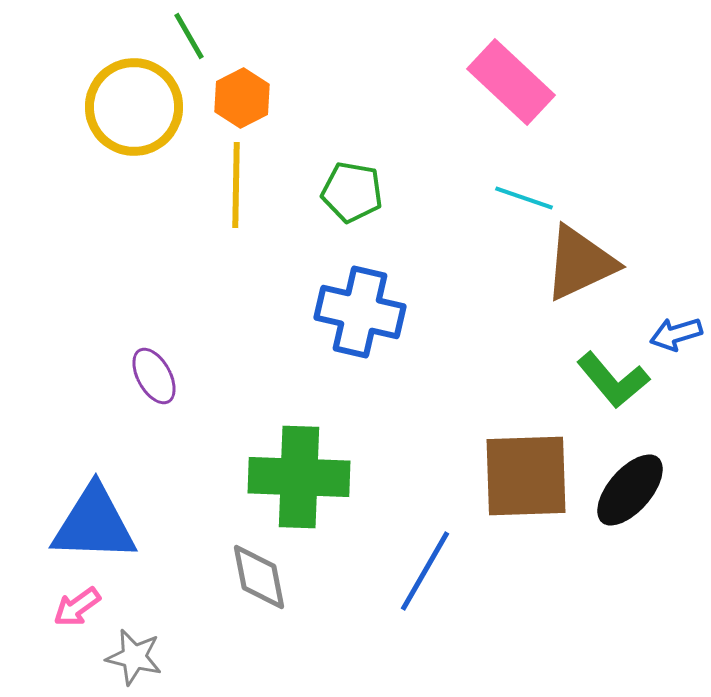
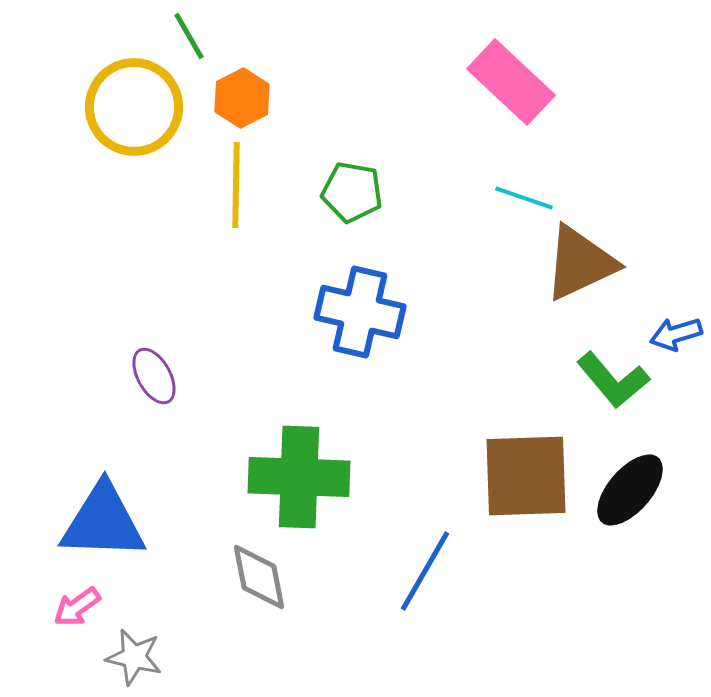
blue triangle: moved 9 px right, 2 px up
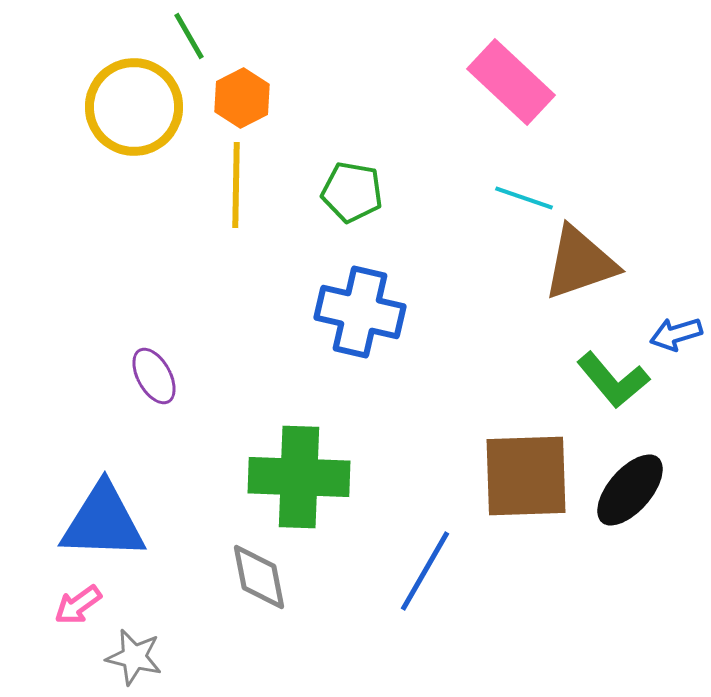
brown triangle: rotated 6 degrees clockwise
pink arrow: moved 1 px right, 2 px up
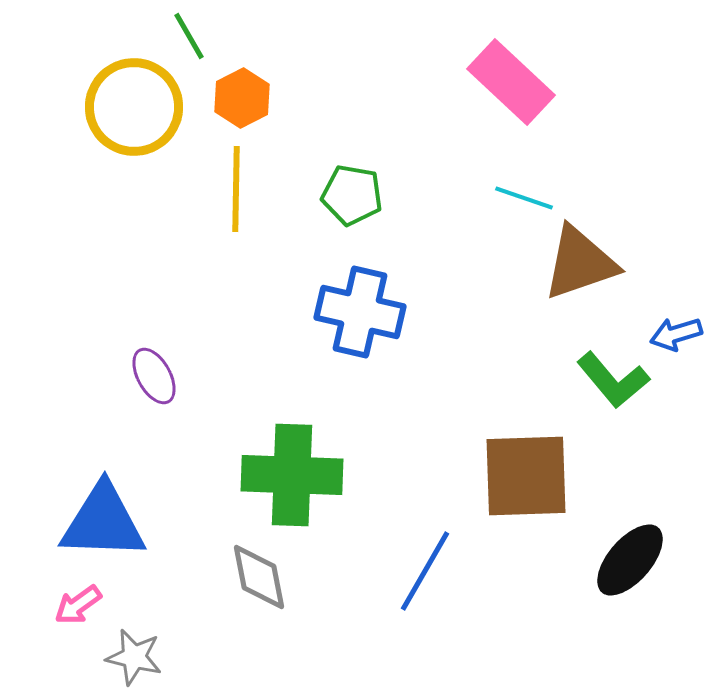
yellow line: moved 4 px down
green pentagon: moved 3 px down
green cross: moved 7 px left, 2 px up
black ellipse: moved 70 px down
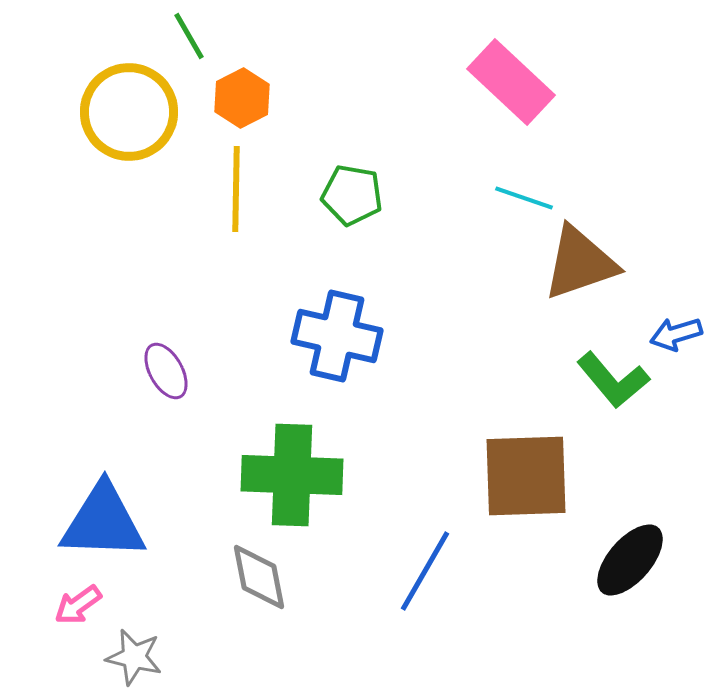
yellow circle: moved 5 px left, 5 px down
blue cross: moved 23 px left, 24 px down
purple ellipse: moved 12 px right, 5 px up
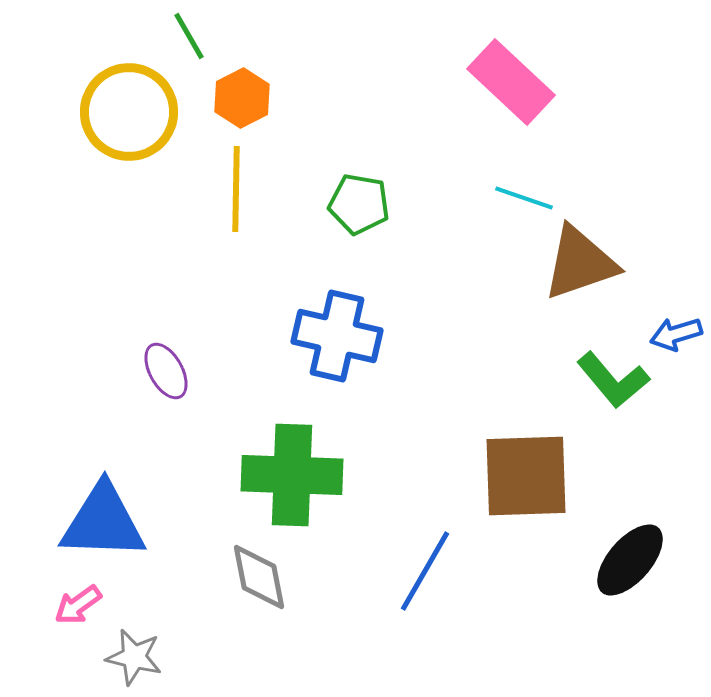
green pentagon: moved 7 px right, 9 px down
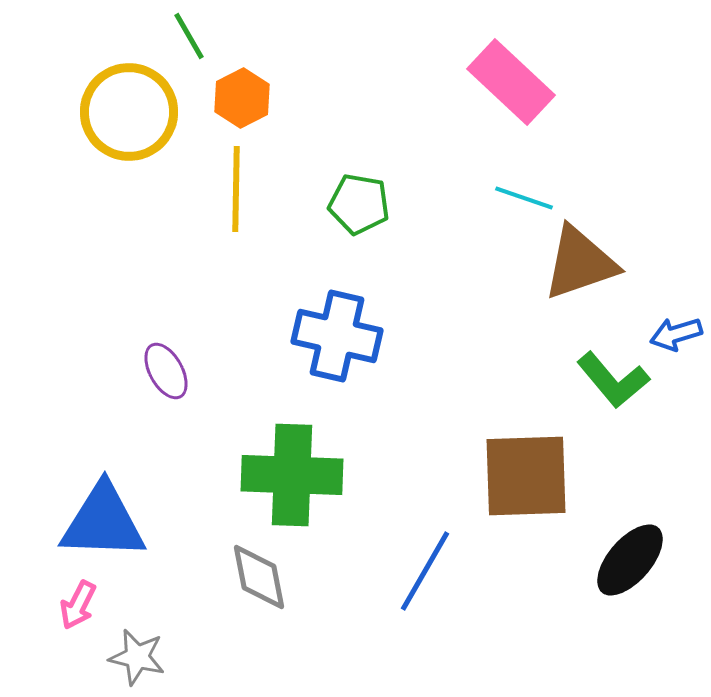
pink arrow: rotated 27 degrees counterclockwise
gray star: moved 3 px right
